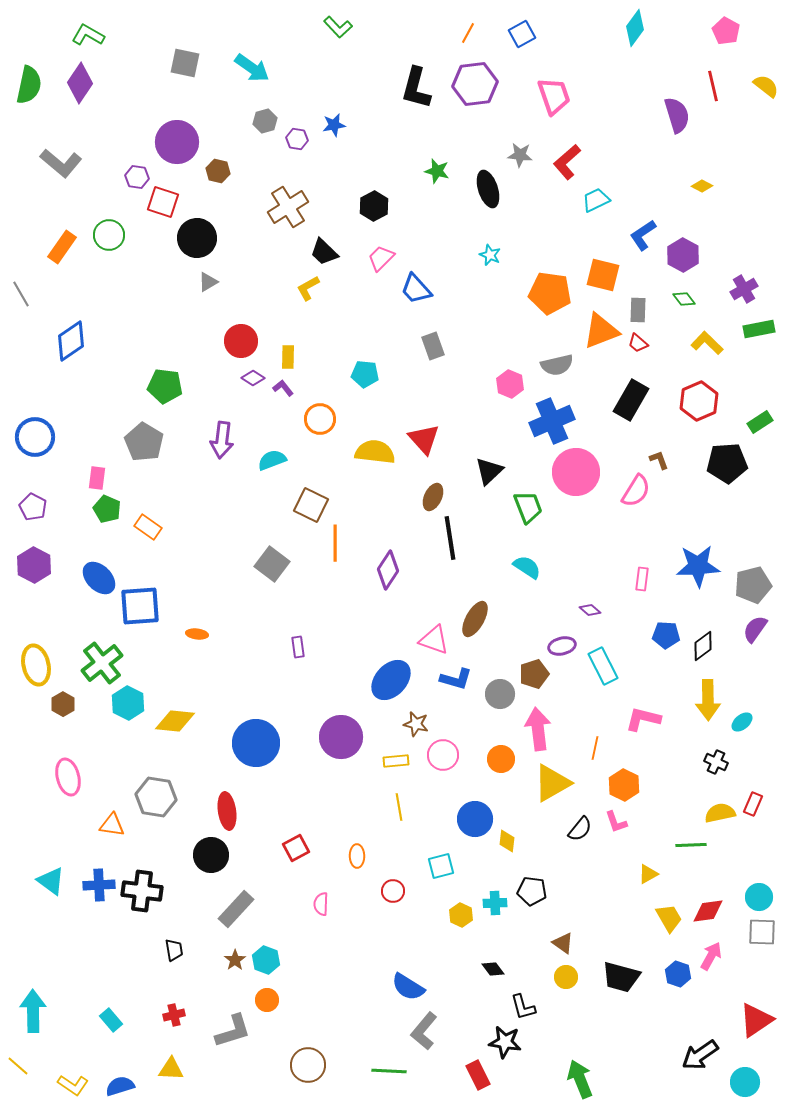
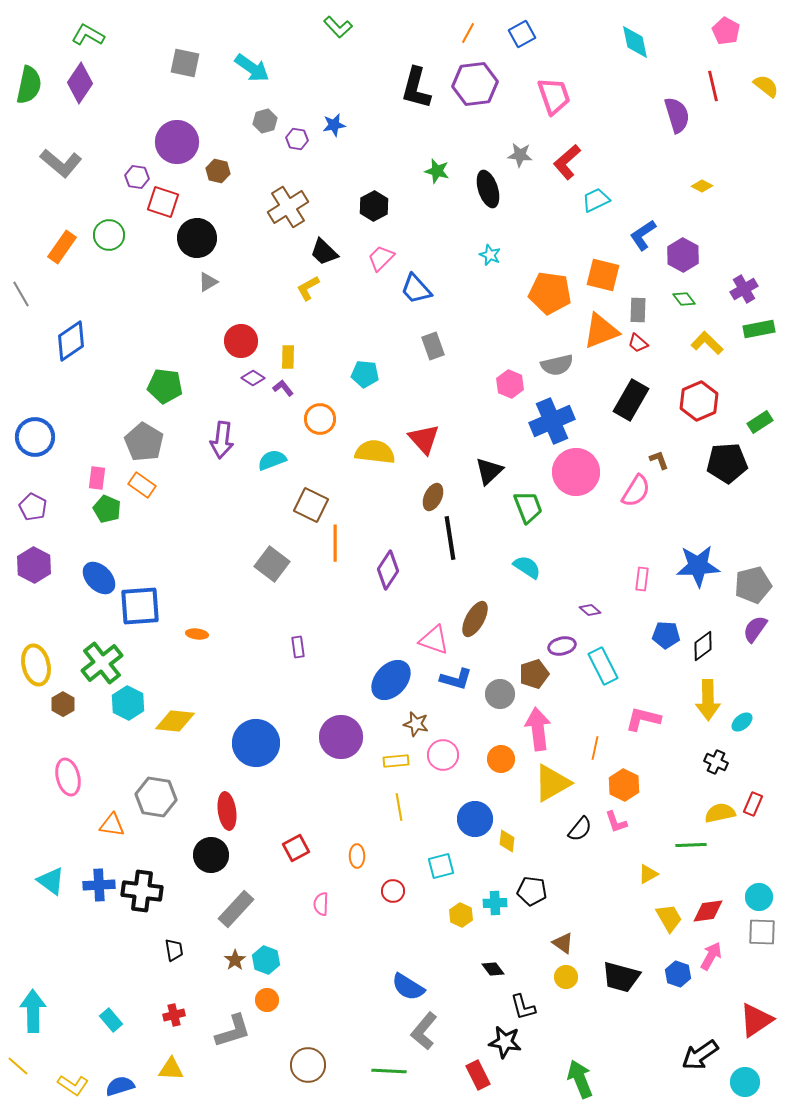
cyan diamond at (635, 28): moved 14 px down; rotated 48 degrees counterclockwise
orange rectangle at (148, 527): moved 6 px left, 42 px up
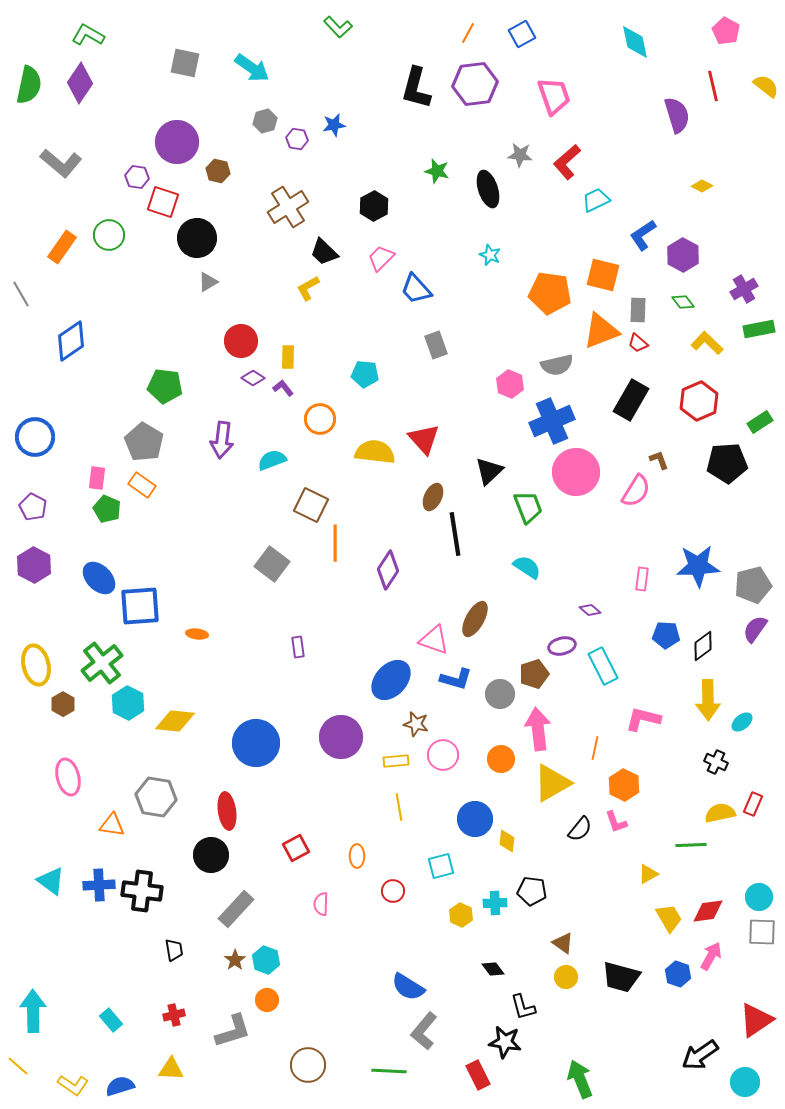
green diamond at (684, 299): moved 1 px left, 3 px down
gray rectangle at (433, 346): moved 3 px right, 1 px up
black line at (450, 538): moved 5 px right, 4 px up
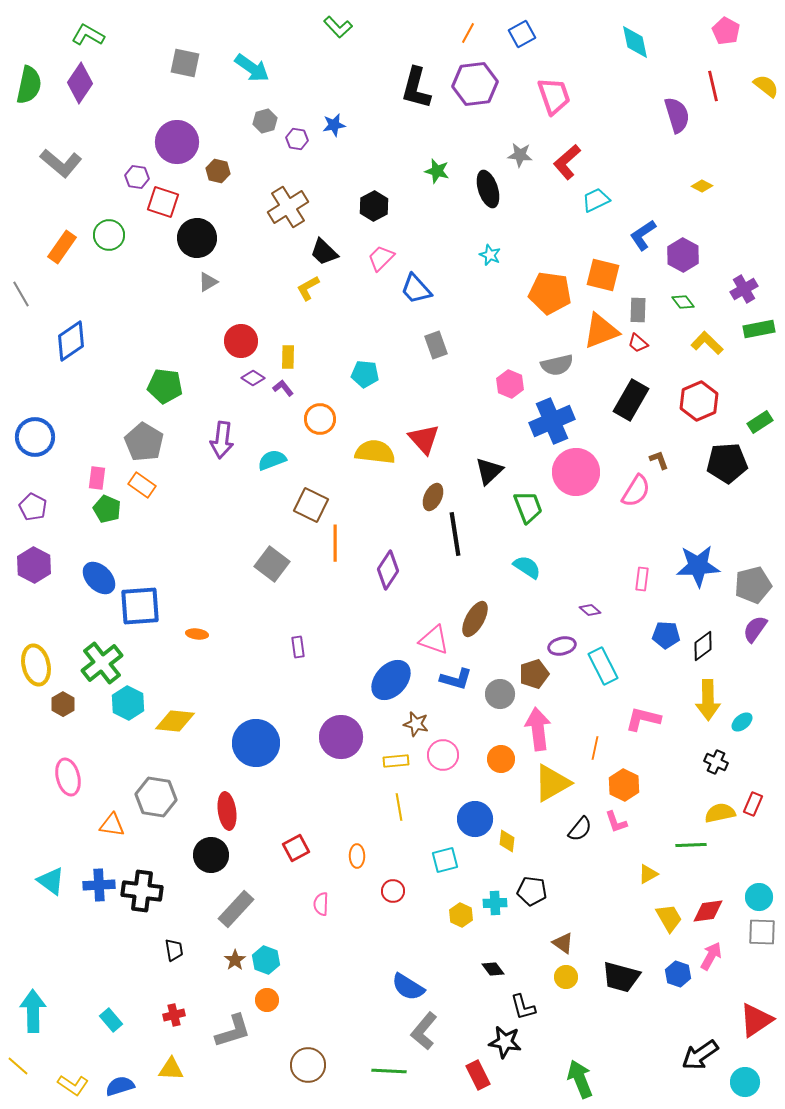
cyan square at (441, 866): moved 4 px right, 6 px up
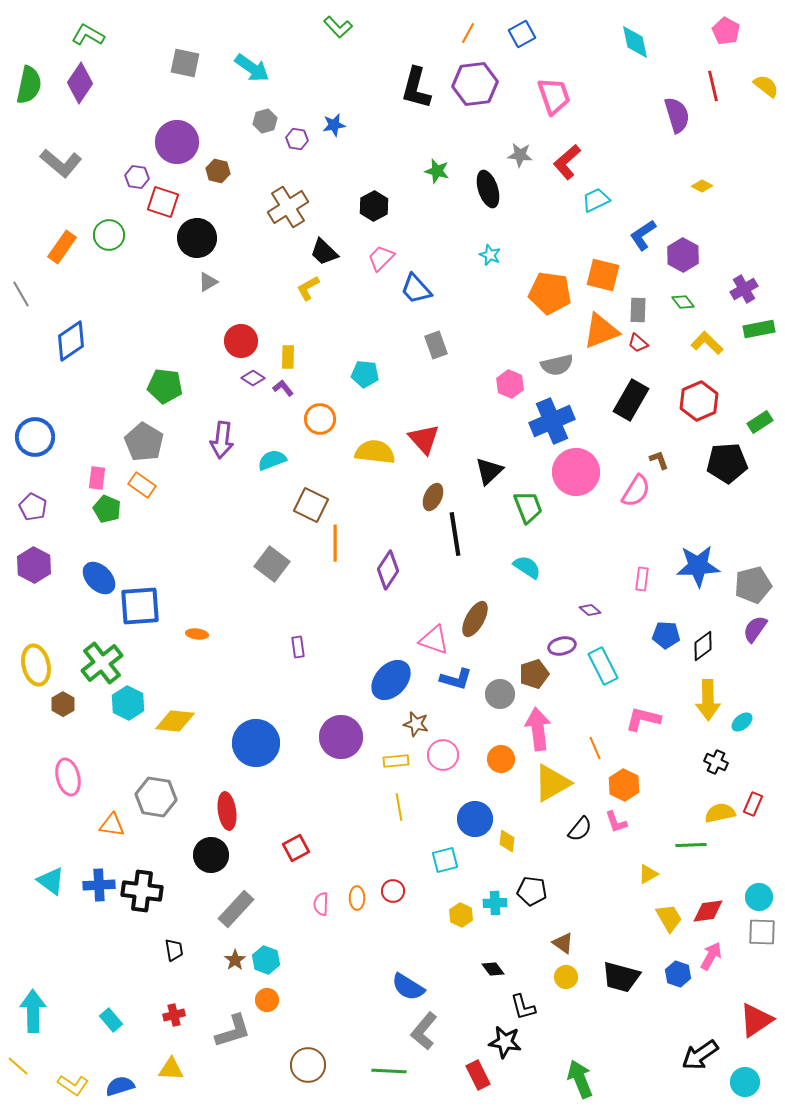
orange line at (595, 748): rotated 35 degrees counterclockwise
orange ellipse at (357, 856): moved 42 px down
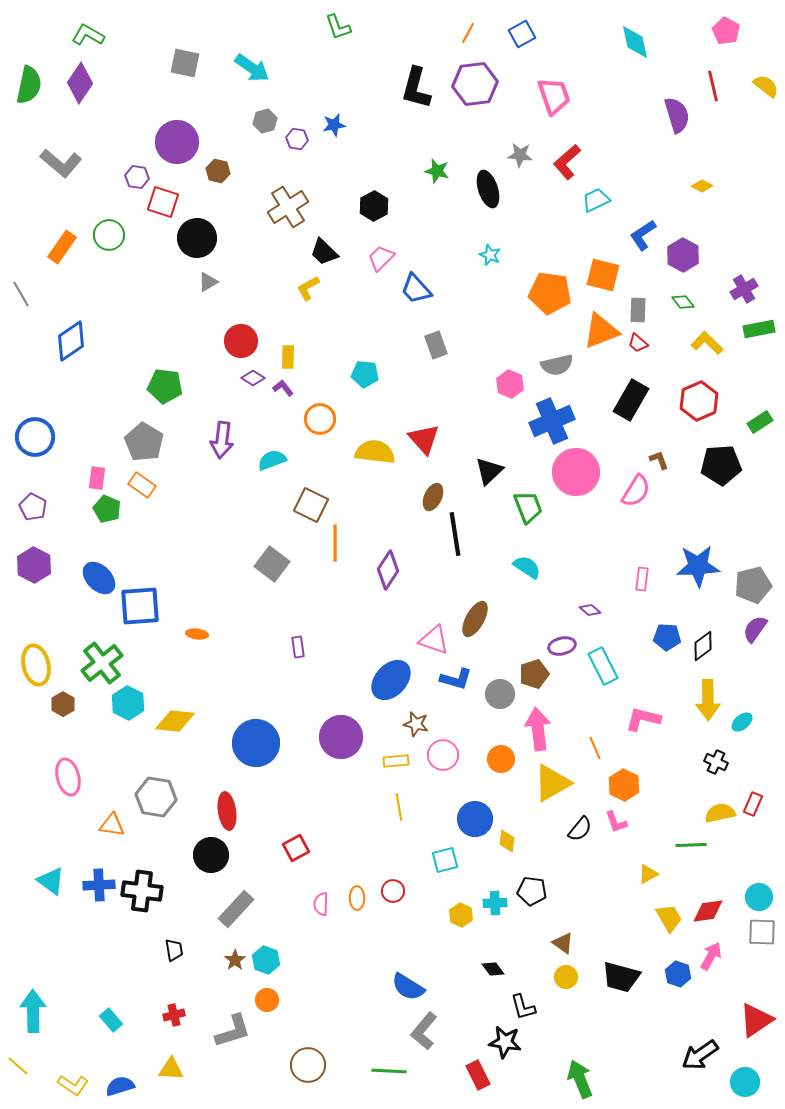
green L-shape at (338, 27): rotated 24 degrees clockwise
black pentagon at (727, 463): moved 6 px left, 2 px down
blue pentagon at (666, 635): moved 1 px right, 2 px down
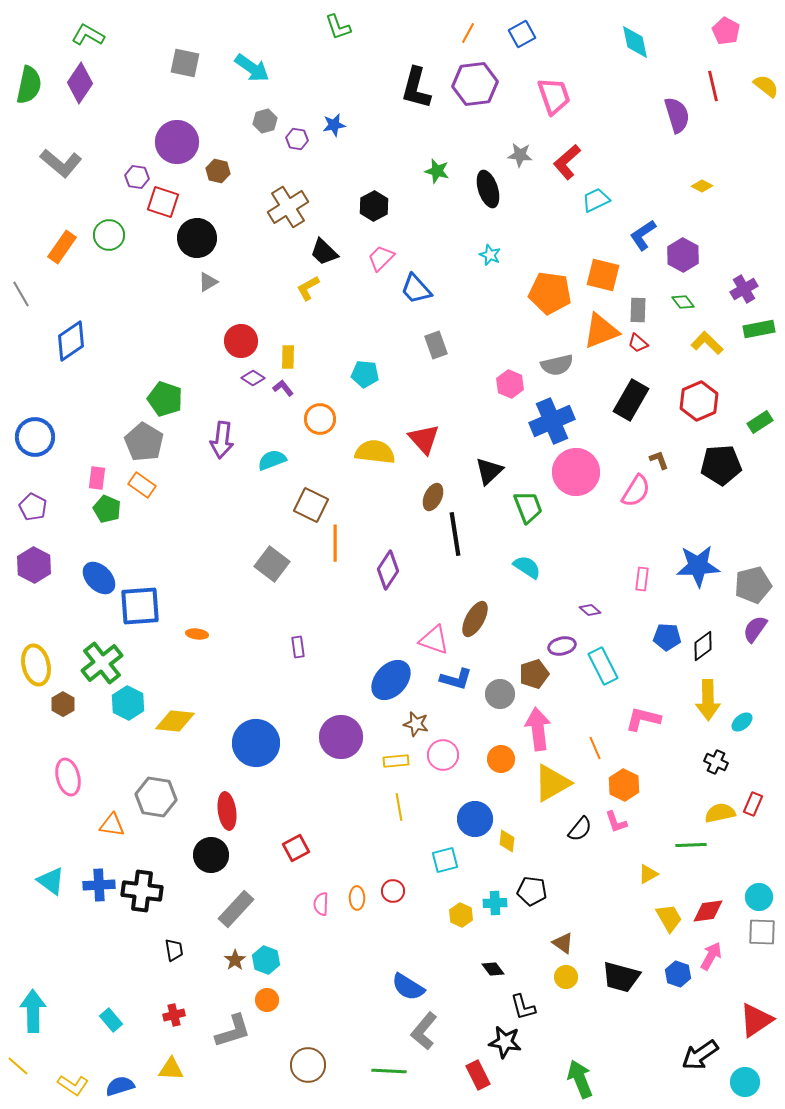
green pentagon at (165, 386): moved 13 px down; rotated 12 degrees clockwise
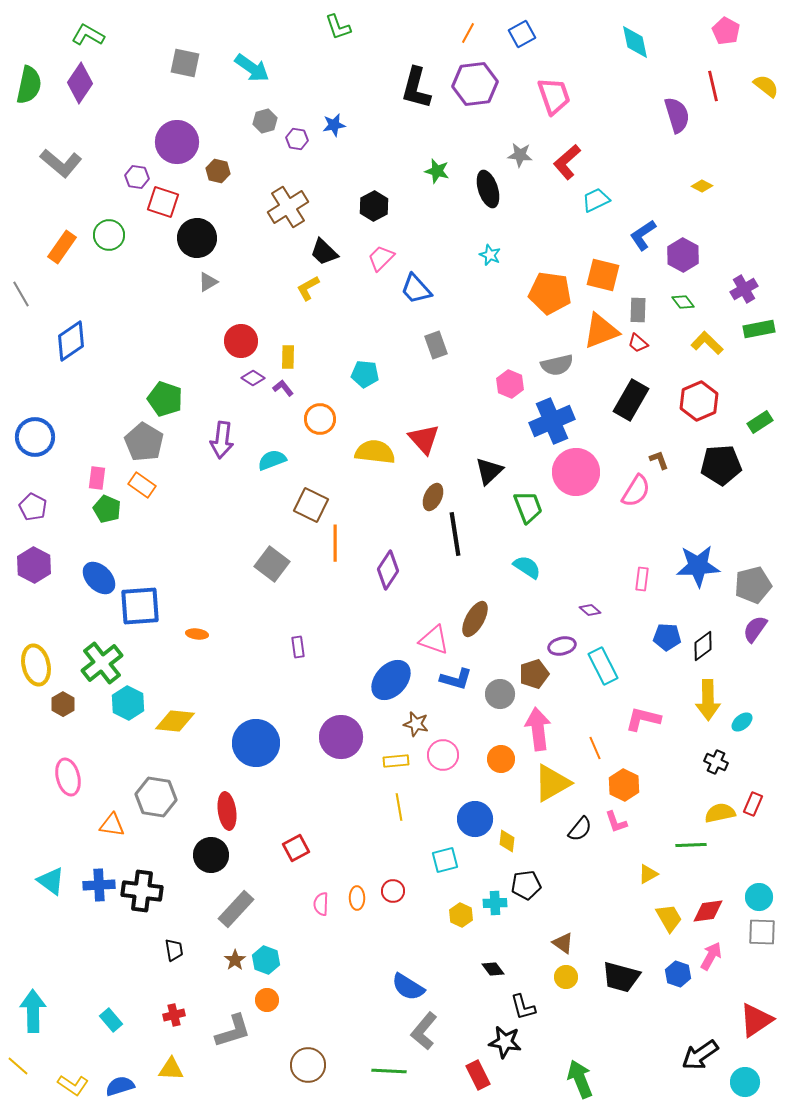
black pentagon at (532, 891): moved 6 px left, 6 px up; rotated 16 degrees counterclockwise
